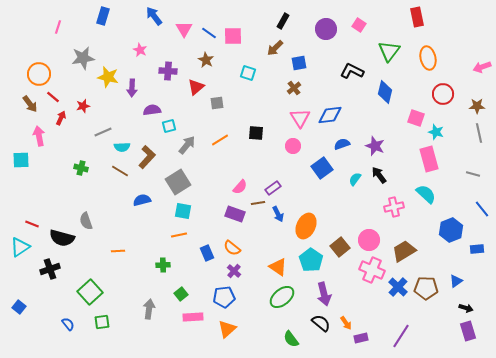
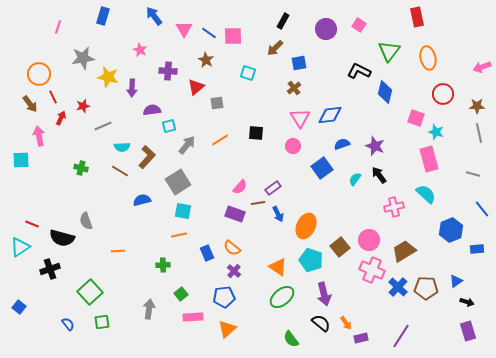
black L-shape at (352, 71): moved 7 px right
red line at (53, 97): rotated 24 degrees clockwise
gray line at (103, 132): moved 6 px up
cyan pentagon at (311, 260): rotated 15 degrees counterclockwise
black arrow at (466, 308): moved 1 px right, 6 px up
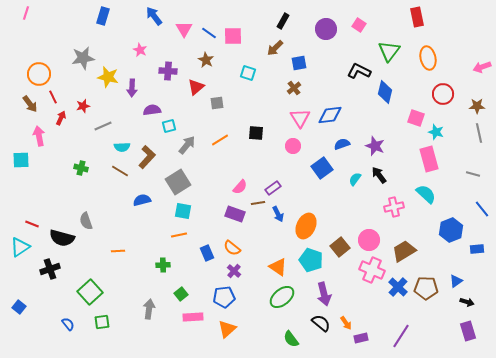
pink line at (58, 27): moved 32 px left, 14 px up
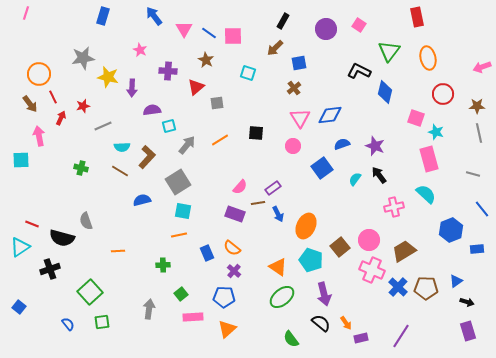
blue pentagon at (224, 297): rotated 10 degrees clockwise
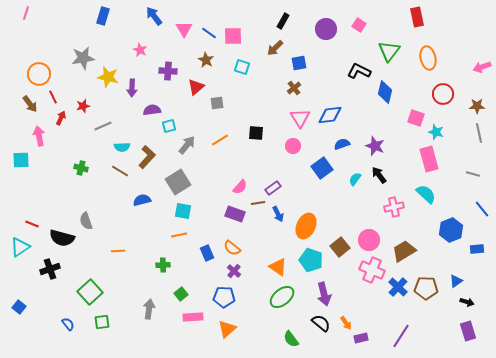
cyan square at (248, 73): moved 6 px left, 6 px up
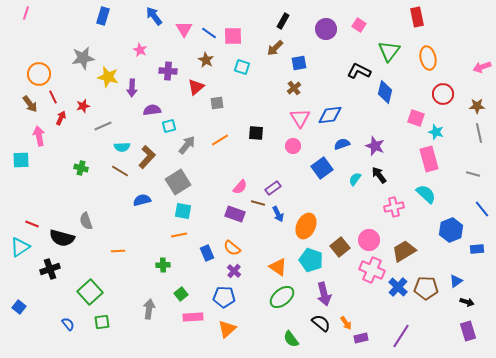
brown line at (258, 203): rotated 24 degrees clockwise
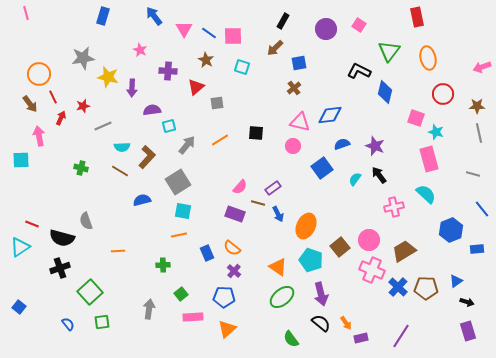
pink line at (26, 13): rotated 32 degrees counterclockwise
pink triangle at (300, 118): moved 4 px down; rotated 45 degrees counterclockwise
black cross at (50, 269): moved 10 px right, 1 px up
purple arrow at (324, 294): moved 3 px left
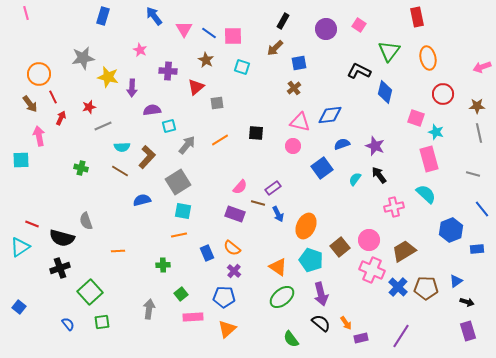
red star at (83, 106): moved 6 px right, 1 px down
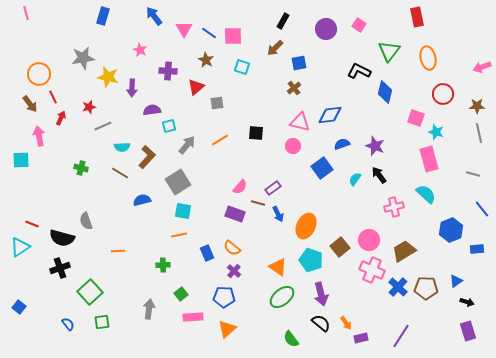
brown line at (120, 171): moved 2 px down
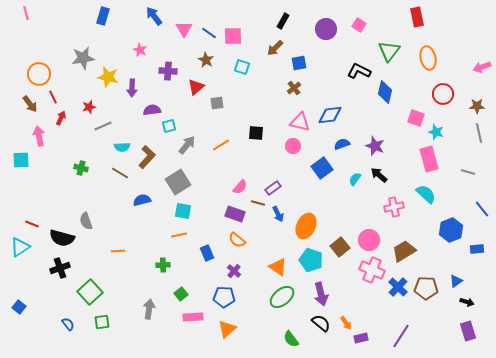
orange line at (220, 140): moved 1 px right, 5 px down
gray line at (473, 174): moved 5 px left, 2 px up
black arrow at (379, 175): rotated 12 degrees counterclockwise
orange semicircle at (232, 248): moved 5 px right, 8 px up
